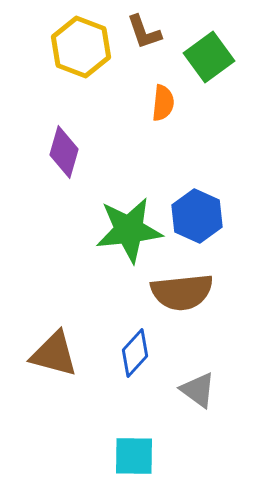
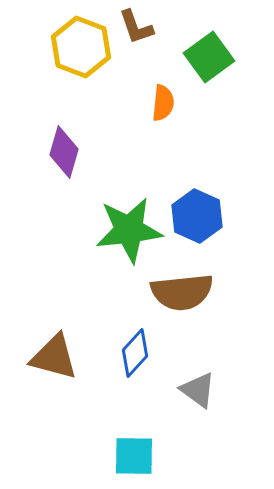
brown L-shape: moved 8 px left, 5 px up
brown triangle: moved 3 px down
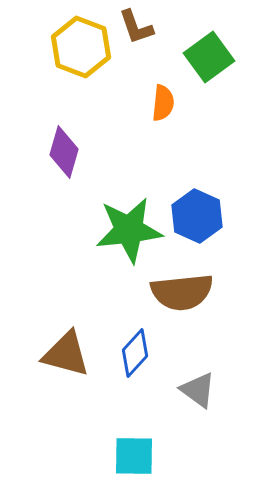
brown triangle: moved 12 px right, 3 px up
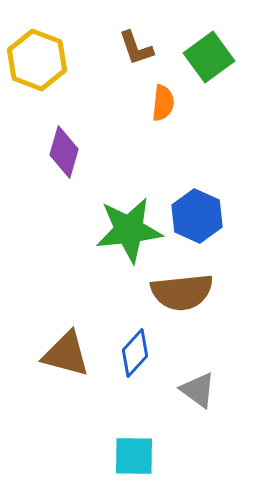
brown L-shape: moved 21 px down
yellow hexagon: moved 44 px left, 13 px down
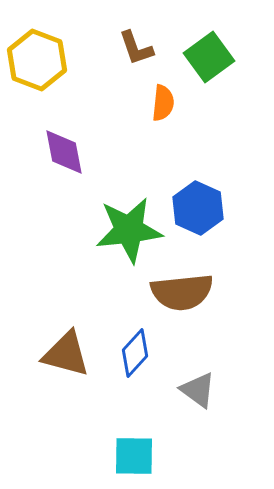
purple diamond: rotated 27 degrees counterclockwise
blue hexagon: moved 1 px right, 8 px up
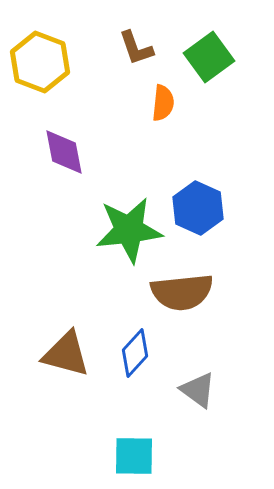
yellow hexagon: moved 3 px right, 2 px down
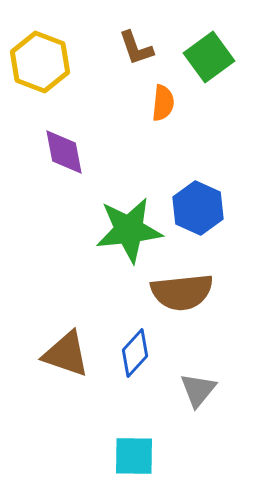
brown triangle: rotated 4 degrees clockwise
gray triangle: rotated 33 degrees clockwise
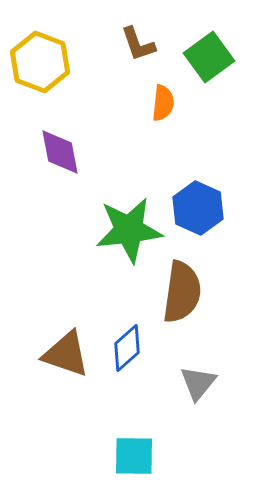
brown L-shape: moved 2 px right, 4 px up
purple diamond: moved 4 px left
brown semicircle: rotated 76 degrees counterclockwise
blue diamond: moved 8 px left, 5 px up; rotated 6 degrees clockwise
gray triangle: moved 7 px up
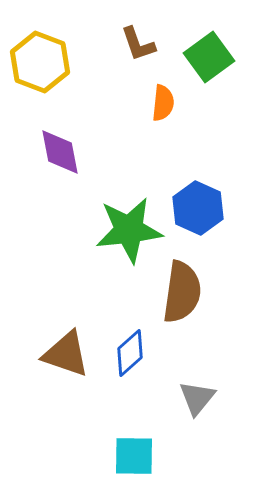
blue diamond: moved 3 px right, 5 px down
gray triangle: moved 1 px left, 15 px down
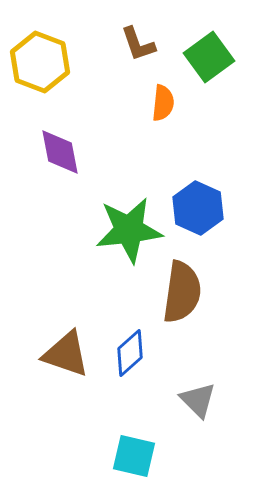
gray triangle: moved 1 px right, 2 px down; rotated 24 degrees counterclockwise
cyan square: rotated 12 degrees clockwise
